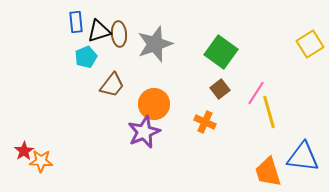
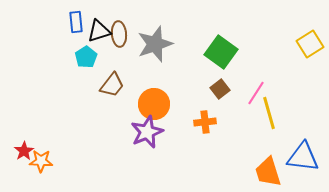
cyan pentagon: rotated 10 degrees counterclockwise
yellow line: moved 1 px down
orange cross: rotated 30 degrees counterclockwise
purple star: moved 3 px right
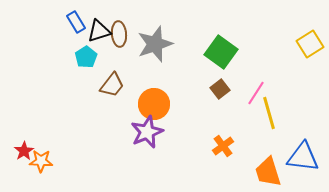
blue rectangle: rotated 25 degrees counterclockwise
orange cross: moved 18 px right, 24 px down; rotated 30 degrees counterclockwise
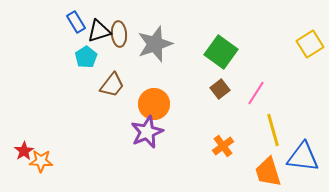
yellow line: moved 4 px right, 17 px down
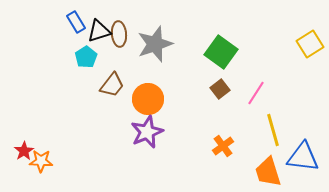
orange circle: moved 6 px left, 5 px up
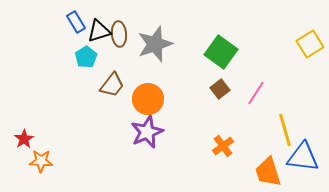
yellow line: moved 12 px right
red star: moved 12 px up
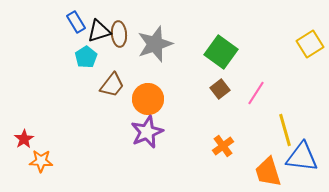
blue triangle: moved 1 px left
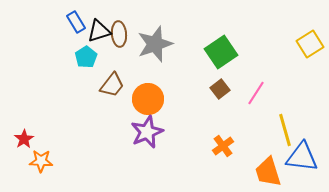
green square: rotated 20 degrees clockwise
